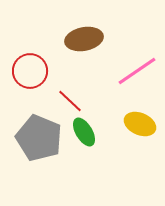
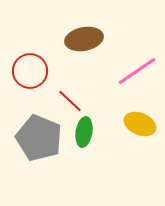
green ellipse: rotated 40 degrees clockwise
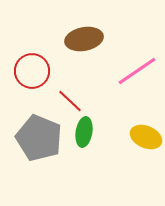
red circle: moved 2 px right
yellow ellipse: moved 6 px right, 13 px down
